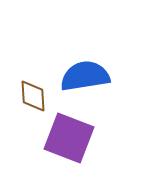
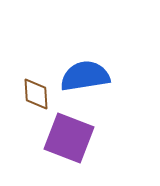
brown diamond: moved 3 px right, 2 px up
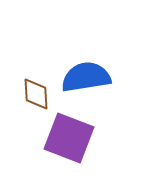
blue semicircle: moved 1 px right, 1 px down
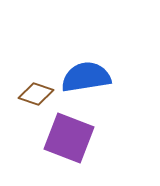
brown diamond: rotated 68 degrees counterclockwise
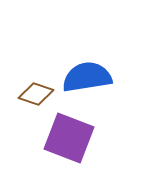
blue semicircle: moved 1 px right
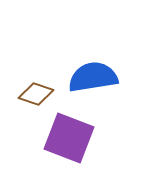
blue semicircle: moved 6 px right
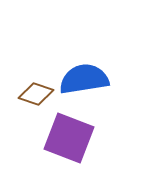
blue semicircle: moved 9 px left, 2 px down
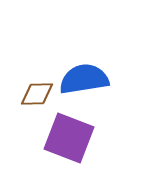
brown diamond: moved 1 px right; rotated 20 degrees counterclockwise
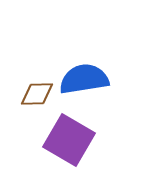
purple square: moved 2 px down; rotated 9 degrees clockwise
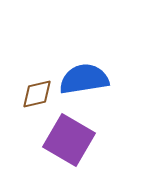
brown diamond: rotated 12 degrees counterclockwise
